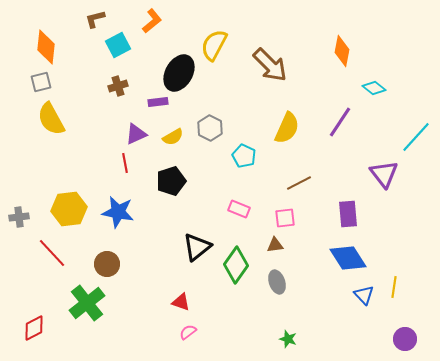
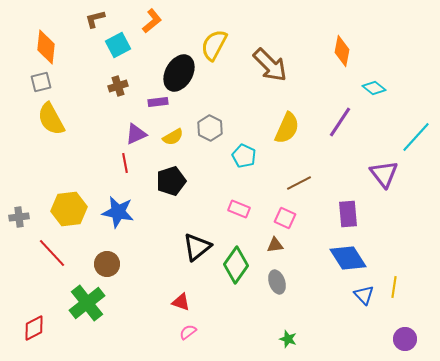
pink square at (285, 218): rotated 30 degrees clockwise
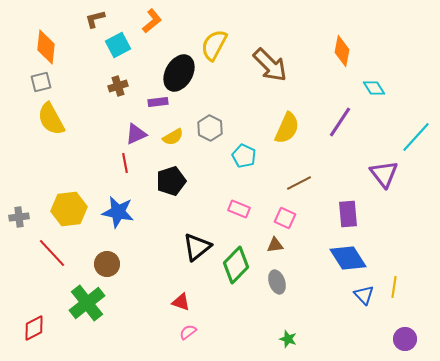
cyan diamond at (374, 88): rotated 20 degrees clockwise
green diamond at (236, 265): rotated 9 degrees clockwise
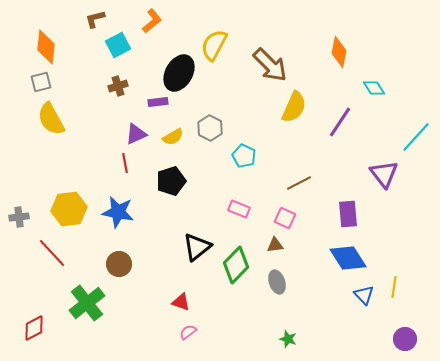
orange diamond at (342, 51): moved 3 px left, 1 px down
yellow semicircle at (287, 128): moved 7 px right, 21 px up
brown circle at (107, 264): moved 12 px right
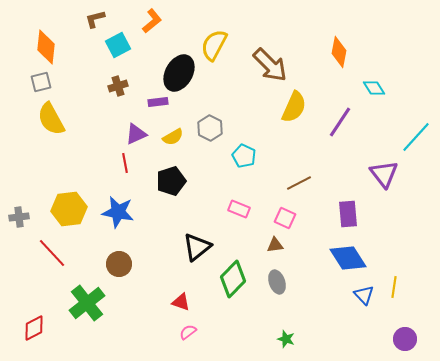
green diamond at (236, 265): moved 3 px left, 14 px down
green star at (288, 339): moved 2 px left
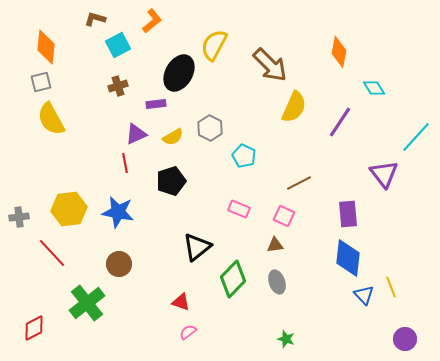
brown L-shape at (95, 19): rotated 30 degrees clockwise
purple rectangle at (158, 102): moved 2 px left, 2 px down
pink square at (285, 218): moved 1 px left, 2 px up
blue diamond at (348, 258): rotated 39 degrees clockwise
yellow line at (394, 287): moved 3 px left; rotated 30 degrees counterclockwise
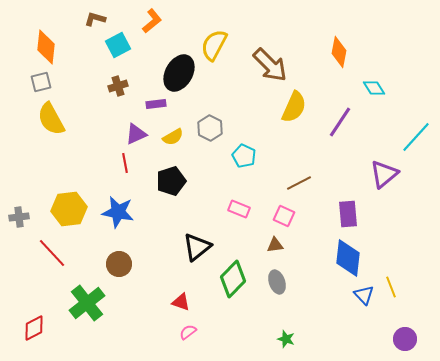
purple triangle at (384, 174): rotated 28 degrees clockwise
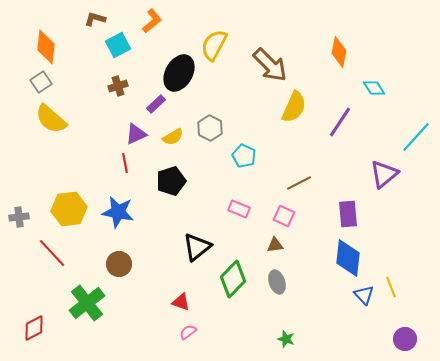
gray square at (41, 82): rotated 20 degrees counterclockwise
purple rectangle at (156, 104): rotated 36 degrees counterclockwise
yellow semicircle at (51, 119): rotated 20 degrees counterclockwise
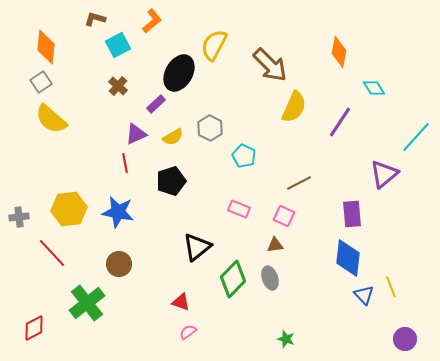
brown cross at (118, 86): rotated 30 degrees counterclockwise
purple rectangle at (348, 214): moved 4 px right
gray ellipse at (277, 282): moved 7 px left, 4 px up
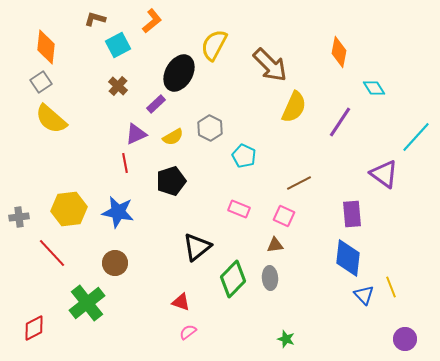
purple triangle at (384, 174): rotated 44 degrees counterclockwise
brown circle at (119, 264): moved 4 px left, 1 px up
gray ellipse at (270, 278): rotated 15 degrees clockwise
